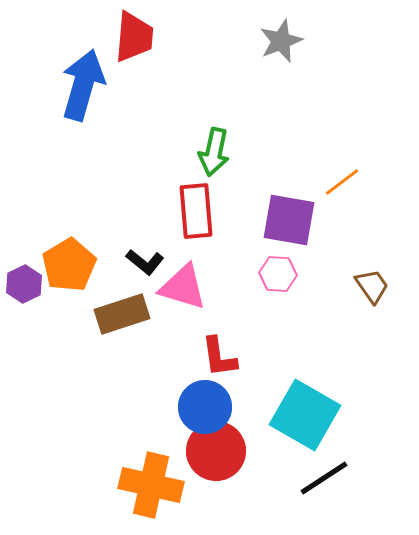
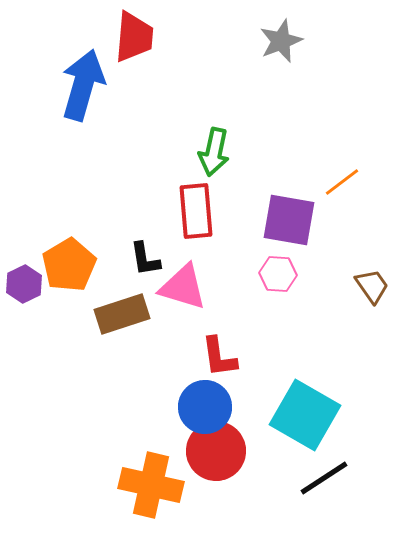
black L-shape: moved 3 px up; rotated 42 degrees clockwise
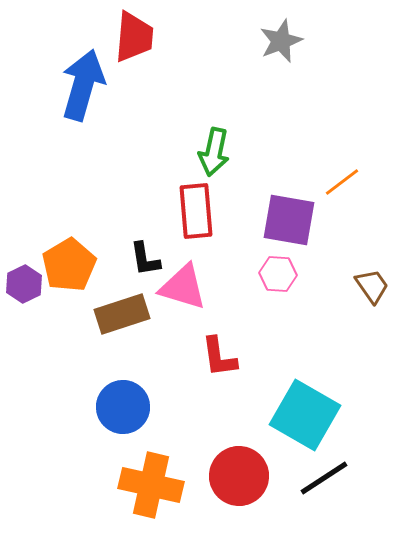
blue circle: moved 82 px left
red circle: moved 23 px right, 25 px down
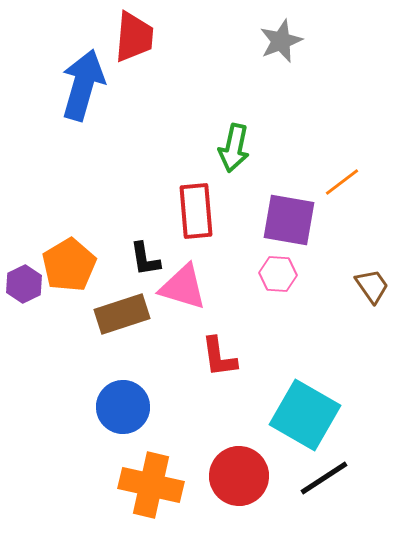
green arrow: moved 20 px right, 4 px up
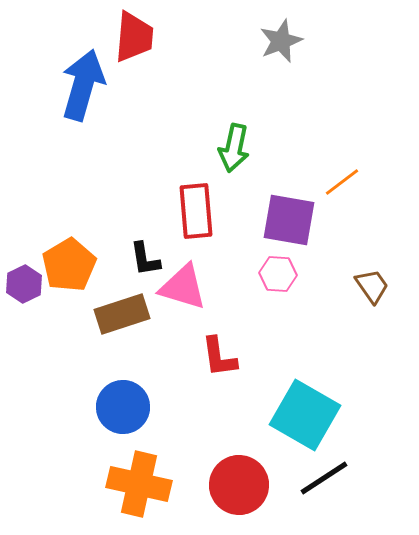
red circle: moved 9 px down
orange cross: moved 12 px left, 1 px up
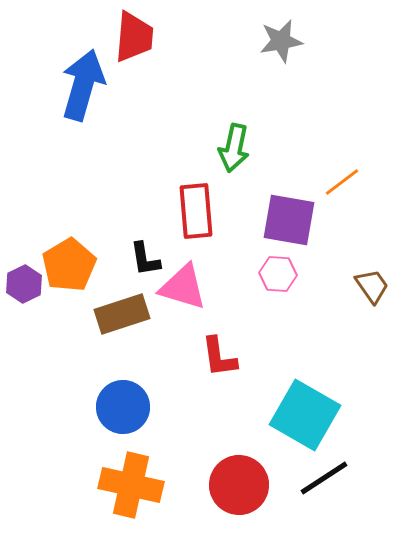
gray star: rotated 12 degrees clockwise
orange cross: moved 8 px left, 1 px down
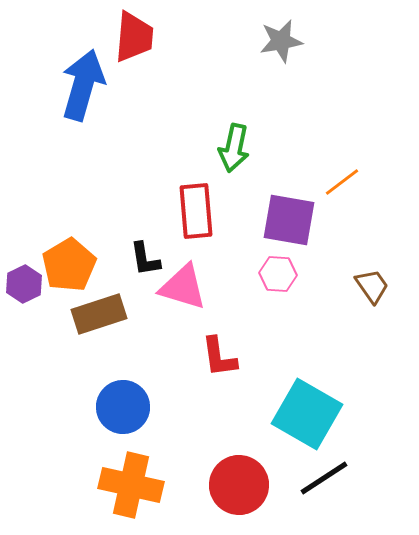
brown rectangle: moved 23 px left
cyan square: moved 2 px right, 1 px up
